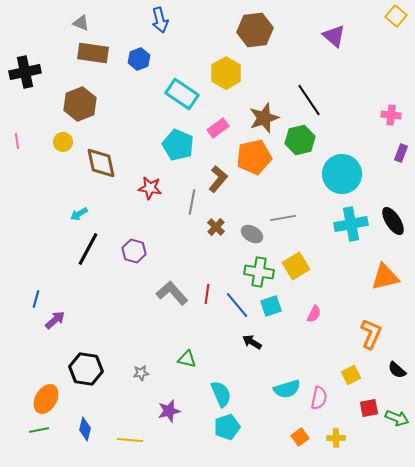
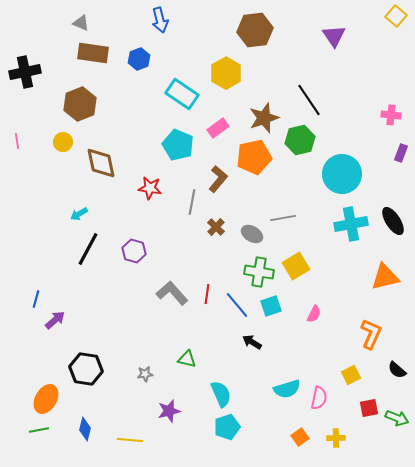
purple triangle at (334, 36): rotated 15 degrees clockwise
gray star at (141, 373): moved 4 px right, 1 px down
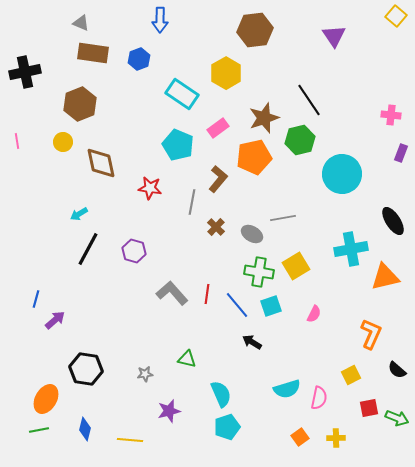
blue arrow at (160, 20): rotated 15 degrees clockwise
cyan cross at (351, 224): moved 25 px down
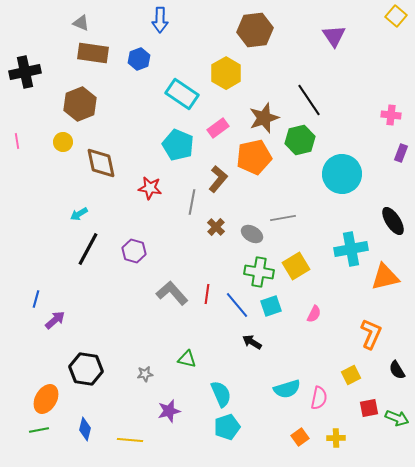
black semicircle at (397, 370): rotated 18 degrees clockwise
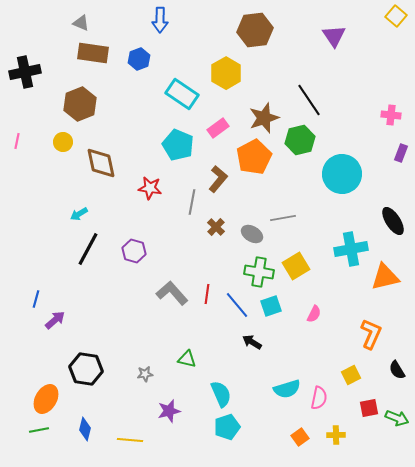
pink line at (17, 141): rotated 21 degrees clockwise
orange pentagon at (254, 157): rotated 16 degrees counterclockwise
yellow cross at (336, 438): moved 3 px up
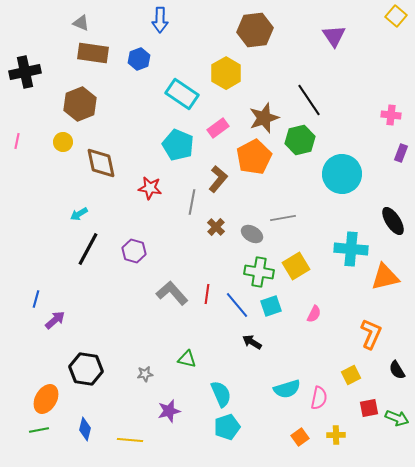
cyan cross at (351, 249): rotated 16 degrees clockwise
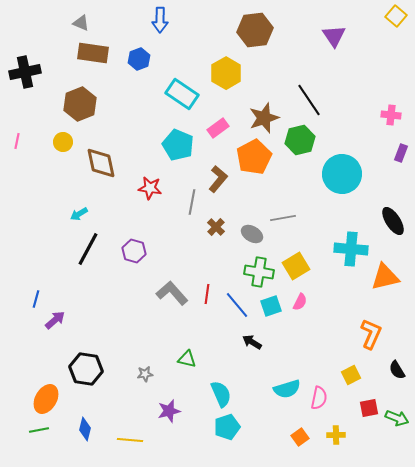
pink semicircle at (314, 314): moved 14 px left, 12 px up
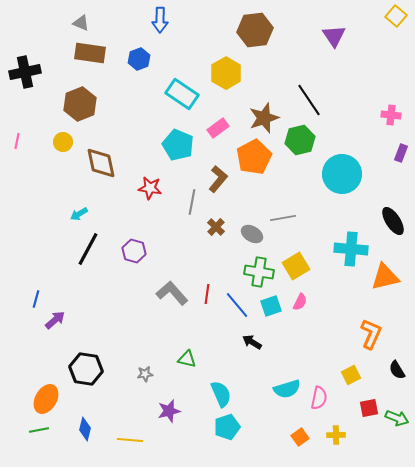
brown rectangle at (93, 53): moved 3 px left
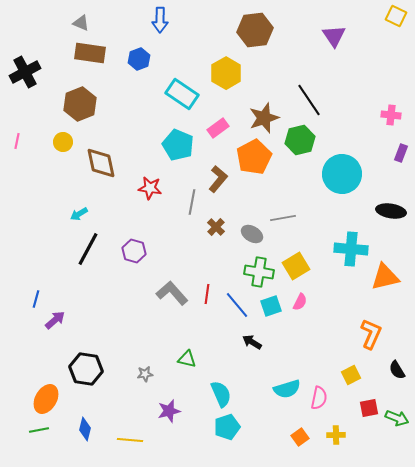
yellow square at (396, 16): rotated 15 degrees counterclockwise
black cross at (25, 72): rotated 16 degrees counterclockwise
black ellipse at (393, 221): moved 2 px left, 10 px up; rotated 48 degrees counterclockwise
